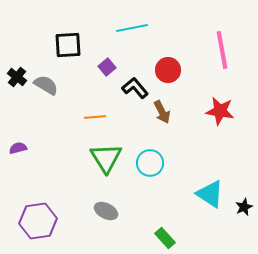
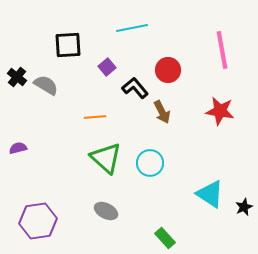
green triangle: rotated 16 degrees counterclockwise
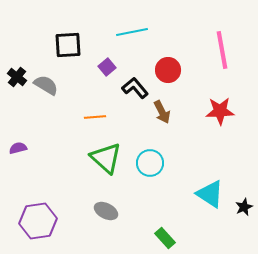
cyan line: moved 4 px down
red star: rotated 12 degrees counterclockwise
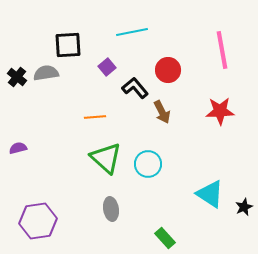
gray semicircle: moved 12 px up; rotated 40 degrees counterclockwise
cyan circle: moved 2 px left, 1 px down
gray ellipse: moved 5 px right, 2 px up; rotated 55 degrees clockwise
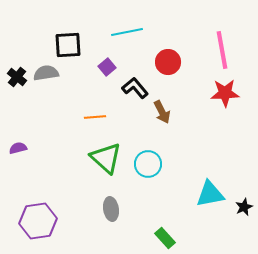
cyan line: moved 5 px left
red circle: moved 8 px up
red star: moved 5 px right, 18 px up
cyan triangle: rotated 44 degrees counterclockwise
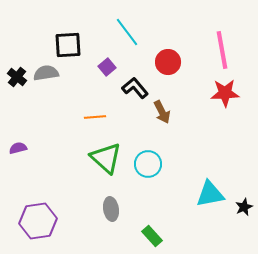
cyan line: rotated 64 degrees clockwise
green rectangle: moved 13 px left, 2 px up
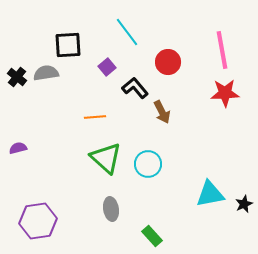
black star: moved 3 px up
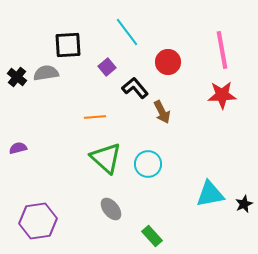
red star: moved 3 px left, 2 px down
gray ellipse: rotated 30 degrees counterclockwise
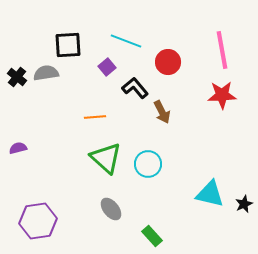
cyan line: moved 1 px left, 9 px down; rotated 32 degrees counterclockwise
cyan triangle: rotated 24 degrees clockwise
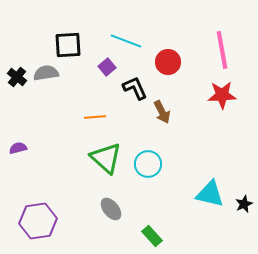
black L-shape: rotated 16 degrees clockwise
